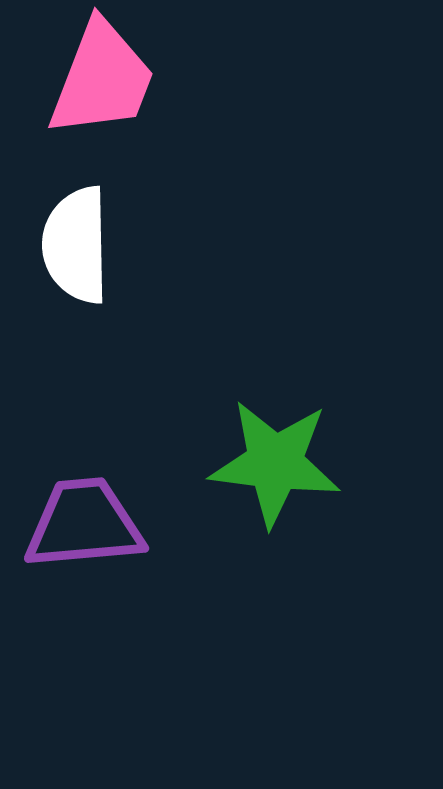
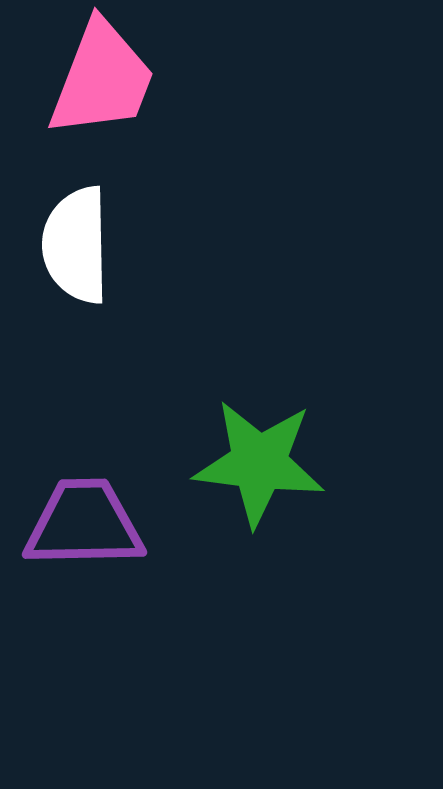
green star: moved 16 px left
purple trapezoid: rotated 4 degrees clockwise
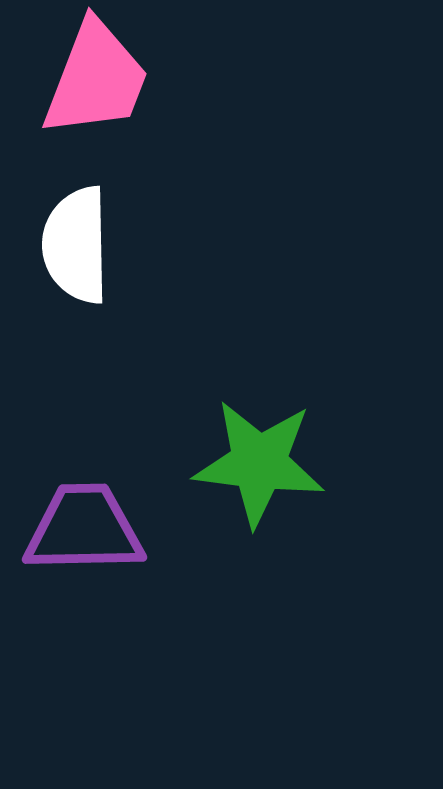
pink trapezoid: moved 6 px left
purple trapezoid: moved 5 px down
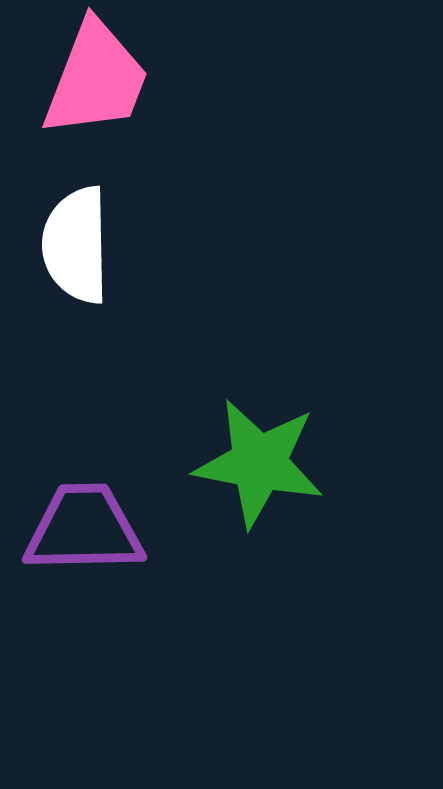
green star: rotated 4 degrees clockwise
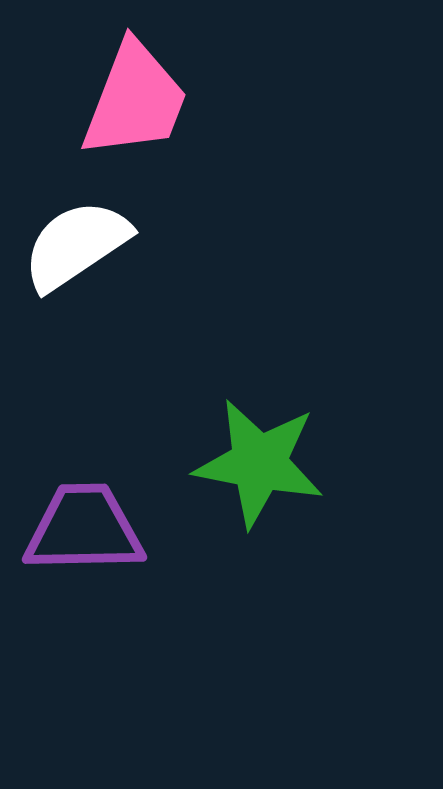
pink trapezoid: moved 39 px right, 21 px down
white semicircle: rotated 57 degrees clockwise
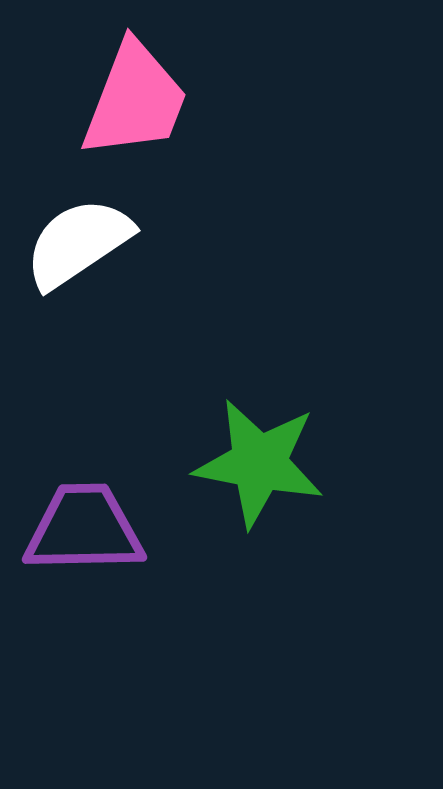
white semicircle: moved 2 px right, 2 px up
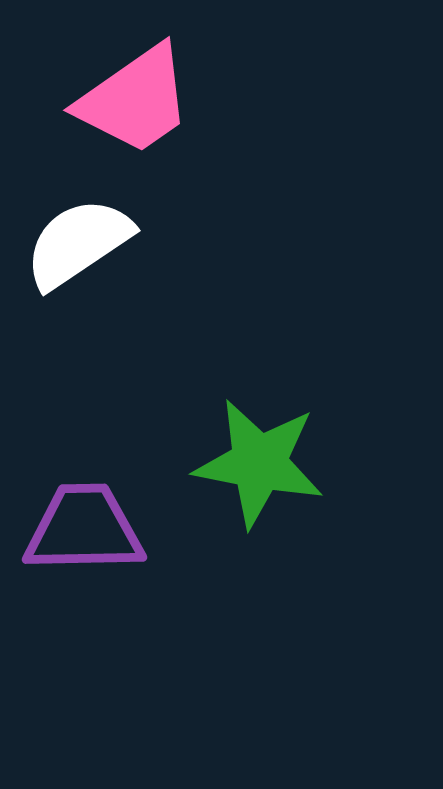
pink trapezoid: rotated 34 degrees clockwise
